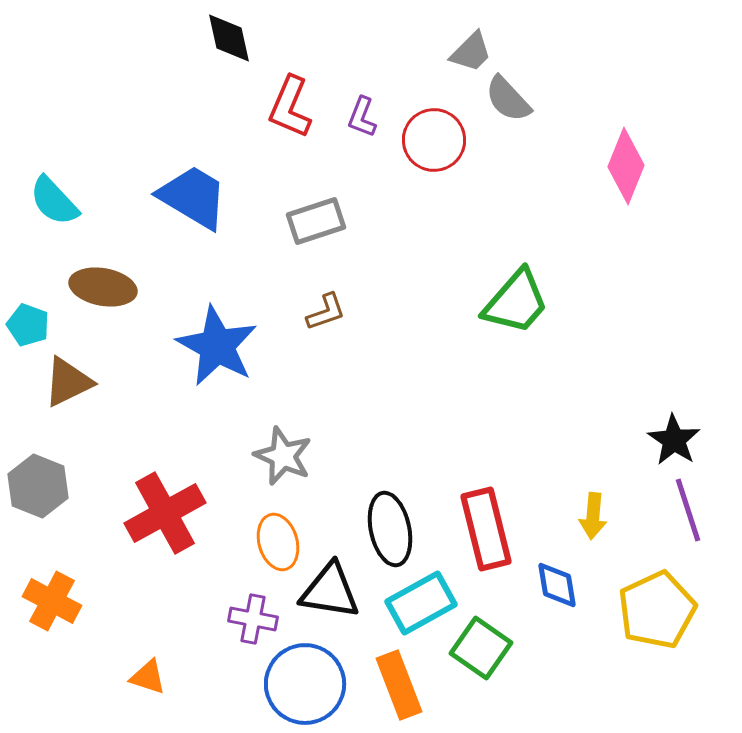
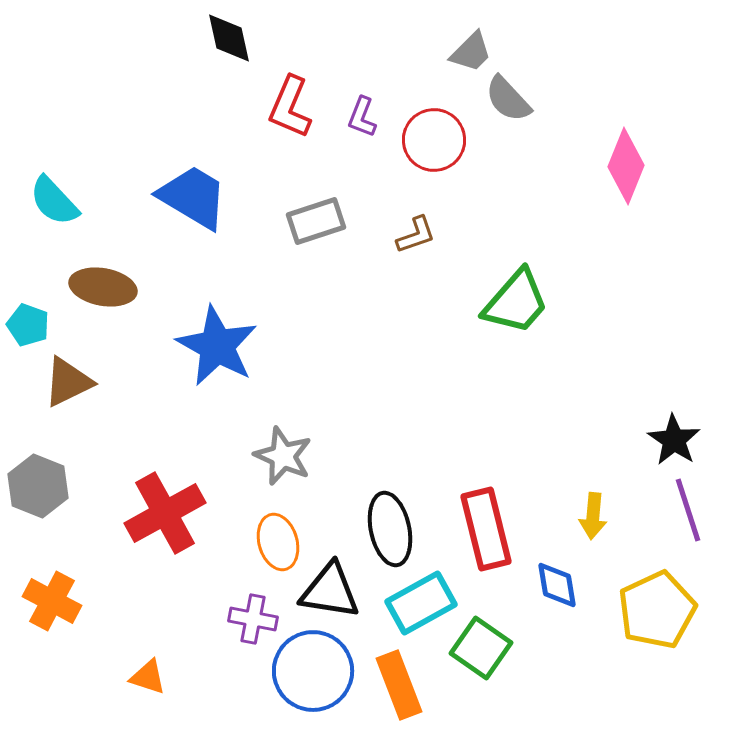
brown L-shape: moved 90 px right, 77 px up
blue circle: moved 8 px right, 13 px up
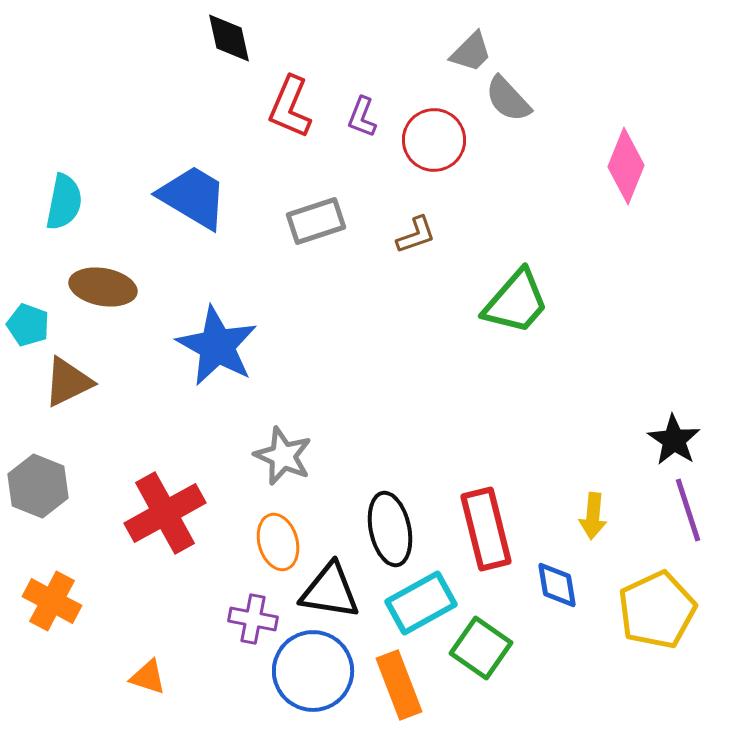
cyan semicircle: moved 10 px right, 1 px down; rotated 126 degrees counterclockwise
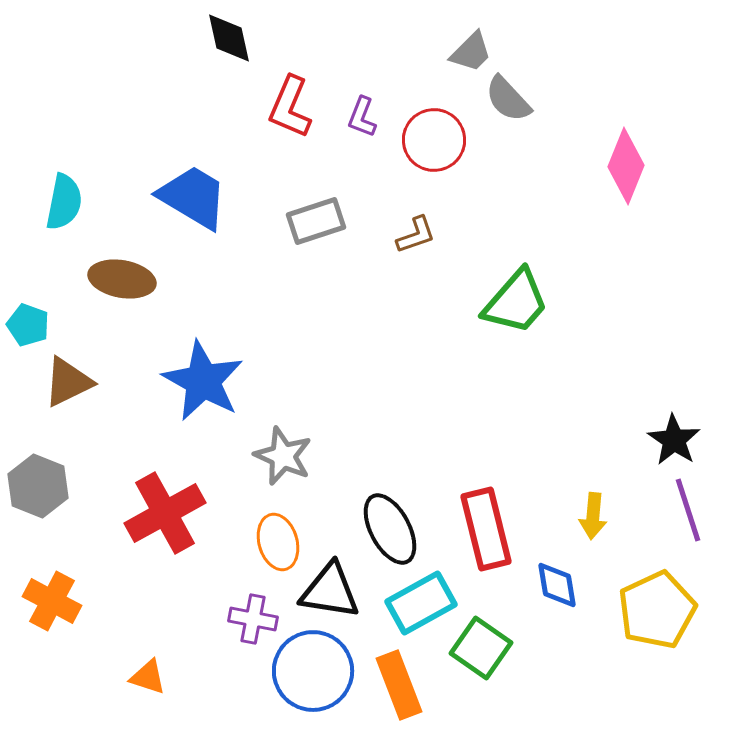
brown ellipse: moved 19 px right, 8 px up
blue star: moved 14 px left, 35 px down
black ellipse: rotated 16 degrees counterclockwise
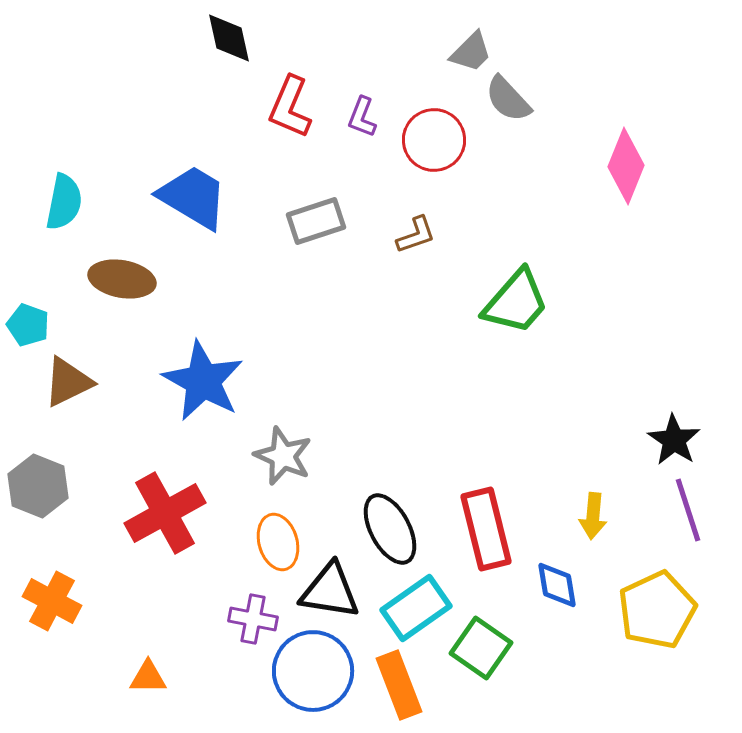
cyan rectangle: moved 5 px left, 5 px down; rotated 6 degrees counterclockwise
orange triangle: rotated 18 degrees counterclockwise
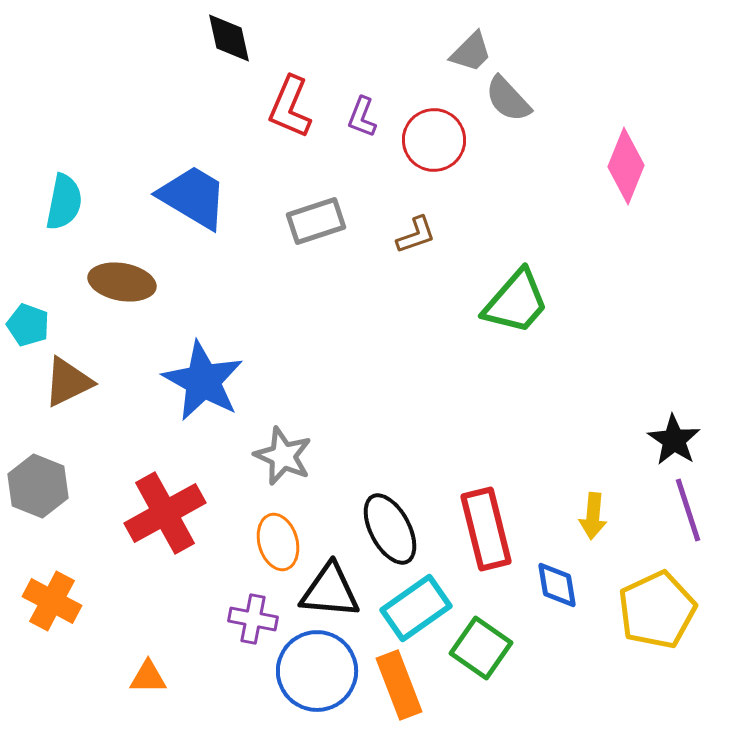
brown ellipse: moved 3 px down
black triangle: rotated 4 degrees counterclockwise
blue circle: moved 4 px right
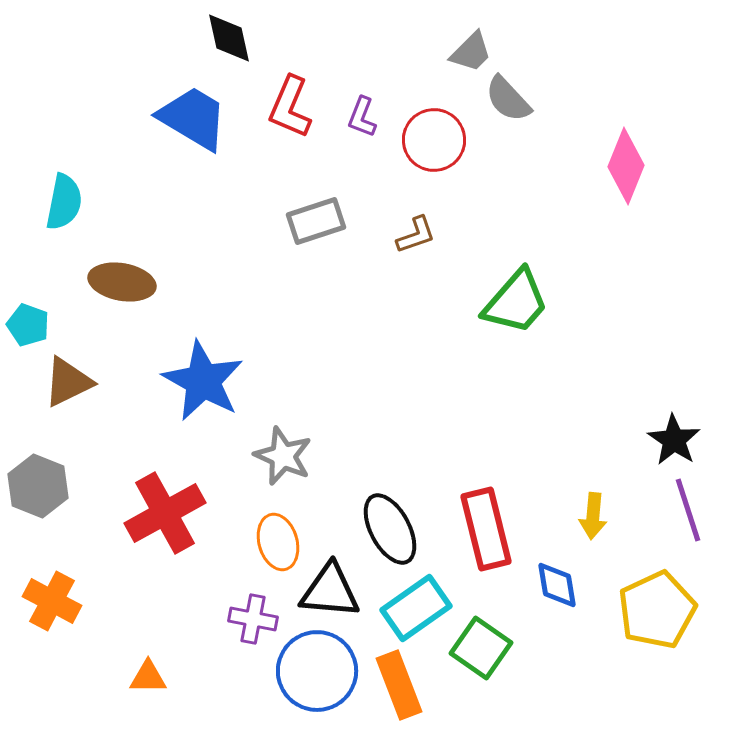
blue trapezoid: moved 79 px up
